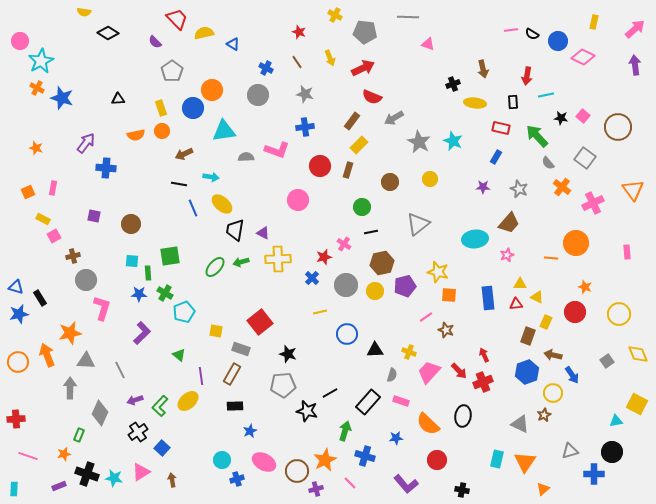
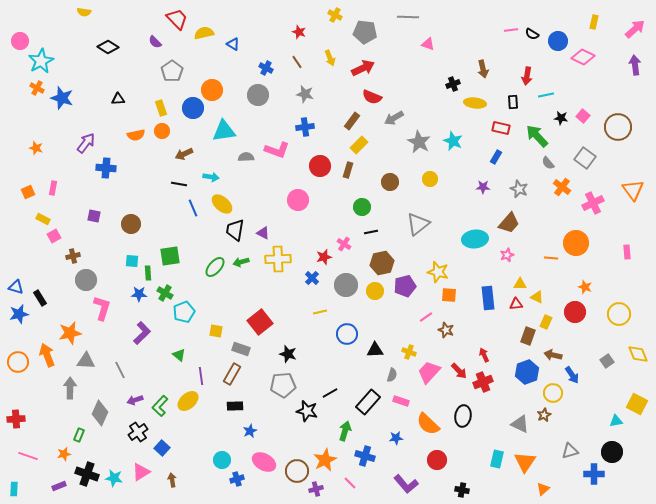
black diamond at (108, 33): moved 14 px down
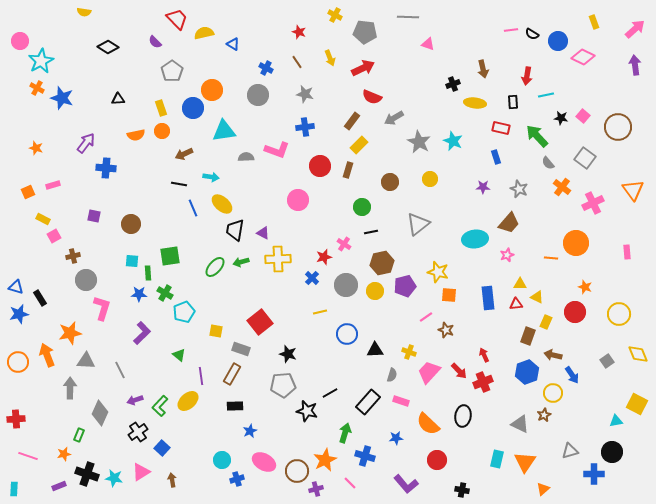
yellow rectangle at (594, 22): rotated 32 degrees counterclockwise
blue rectangle at (496, 157): rotated 48 degrees counterclockwise
pink rectangle at (53, 188): moved 3 px up; rotated 64 degrees clockwise
green arrow at (345, 431): moved 2 px down
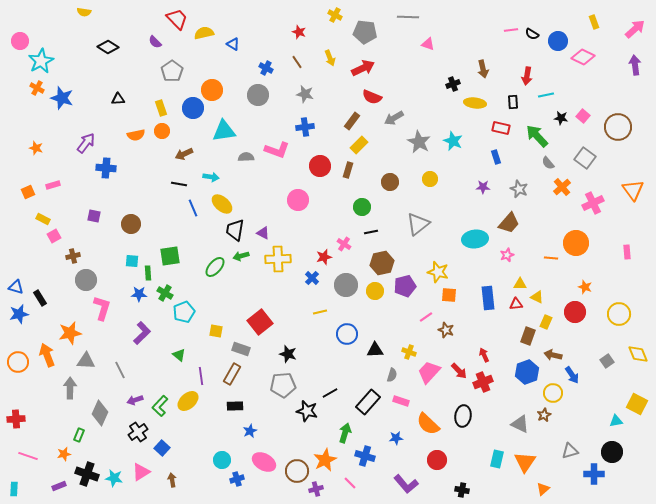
orange cross at (562, 187): rotated 12 degrees clockwise
green arrow at (241, 262): moved 6 px up
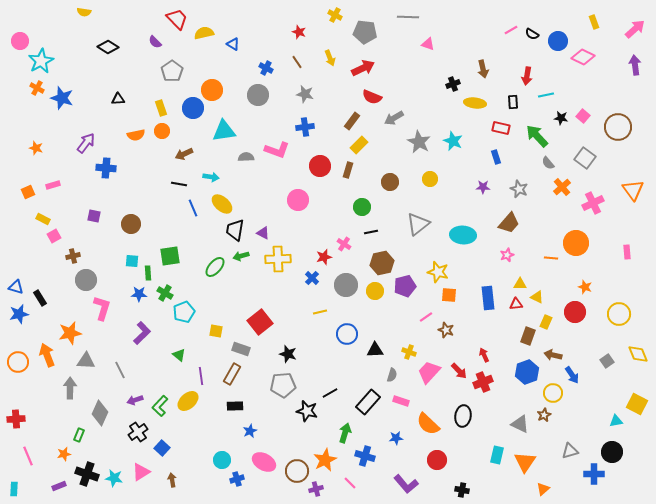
pink line at (511, 30): rotated 24 degrees counterclockwise
cyan ellipse at (475, 239): moved 12 px left, 4 px up; rotated 10 degrees clockwise
pink line at (28, 456): rotated 48 degrees clockwise
cyan rectangle at (497, 459): moved 4 px up
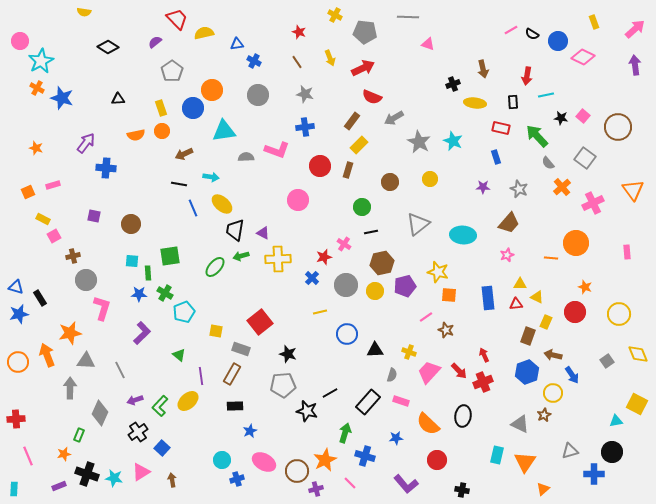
purple semicircle at (155, 42): rotated 96 degrees clockwise
blue triangle at (233, 44): moved 4 px right; rotated 40 degrees counterclockwise
blue cross at (266, 68): moved 12 px left, 7 px up
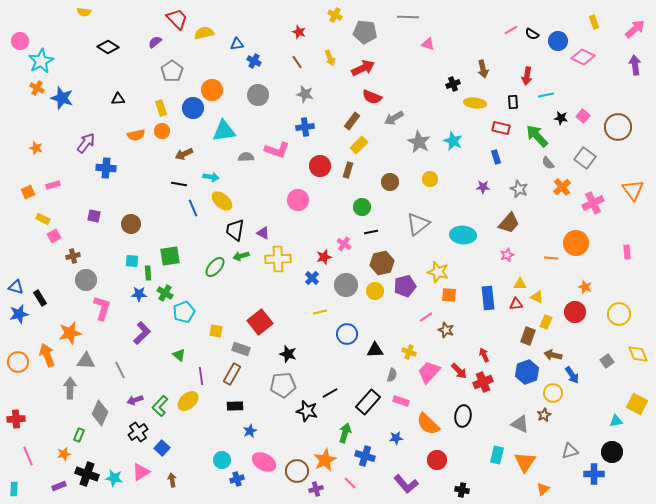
yellow ellipse at (222, 204): moved 3 px up
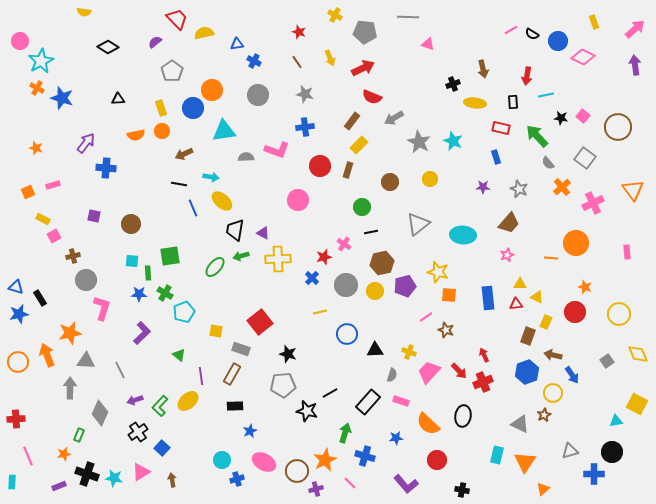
cyan rectangle at (14, 489): moved 2 px left, 7 px up
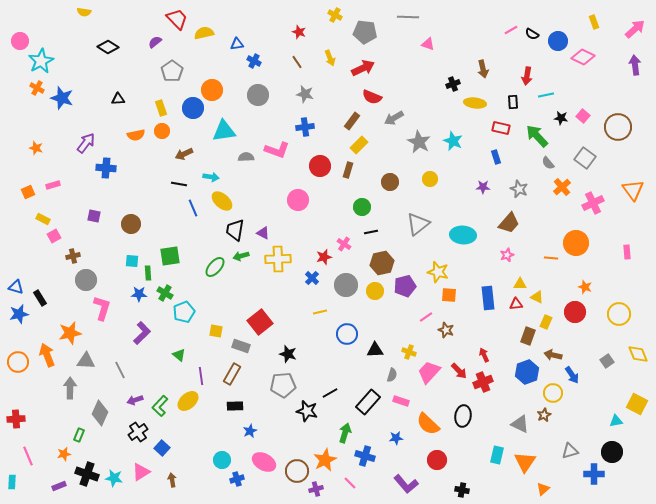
gray rectangle at (241, 349): moved 3 px up
